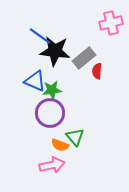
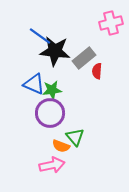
blue triangle: moved 1 px left, 3 px down
orange semicircle: moved 1 px right, 1 px down
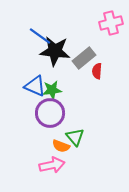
blue triangle: moved 1 px right, 2 px down
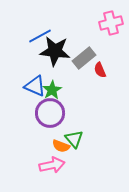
blue line: rotated 65 degrees counterclockwise
red semicircle: moved 3 px right, 1 px up; rotated 28 degrees counterclockwise
green star: rotated 24 degrees counterclockwise
green triangle: moved 1 px left, 2 px down
